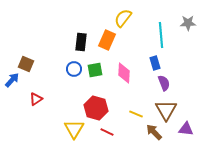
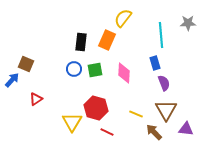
yellow triangle: moved 2 px left, 7 px up
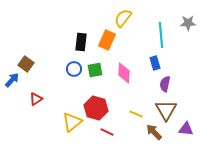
brown square: rotated 14 degrees clockwise
purple semicircle: moved 1 px right, 1 px down; rotated 147 degrees counterclockwise
yellow triangle: rotated 20 degrees clockwise
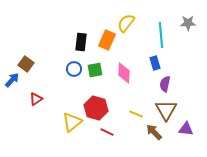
yellow semicircle: moved 3 px right, 5 px down
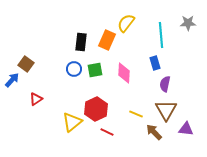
red hexagon: moved 1 px down; rotated 20 degrees clockwise
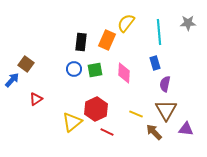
cyan line: moved 2 px left, 3 px up
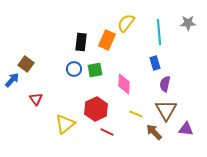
pink diamond: moved 11 px down
red triangle: rotated 32 degrees counterclockwise
yellow triangle: moved 7 px left, 2 px down
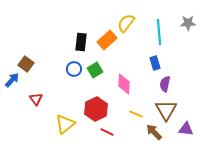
orange rectangle: rotated 24 degrees clockwise
green square: rotated 21 degrees counterclockwise
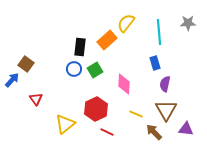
black rectangle: moved 1 px left, 5 px down
